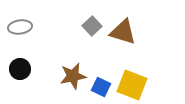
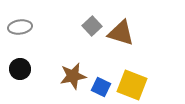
brown triangle: moved 2 px left, 1 px down
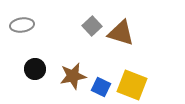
gray ellipse: moved 2 px right, 2 px up
black circle: moved 15 px right
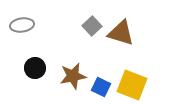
black circle: moved 1 px up
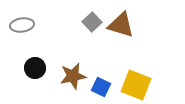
gray square: moved 4 px up
brown triangle: moved 8 px up
yellow square: moved 4 px right
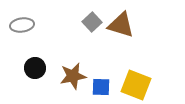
blue square: rotated 24 degrees counterclockwise
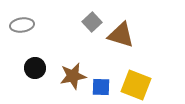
brown triangle: moved 10 px down
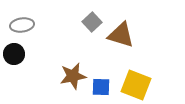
black circle: moved 21 px left, 14 px up
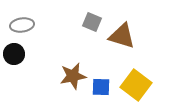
gray square: rotated 24 degrees counterclockwise
brown triangle: moved 1 px right, 1 px down
yellow square: rotated 16 degrees clockwise
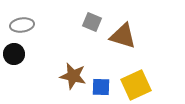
brown triangle: moved 1 px right
brown star: rotated 24 degrees clockwise
yellow square: rotated 28 degrees clockwise
